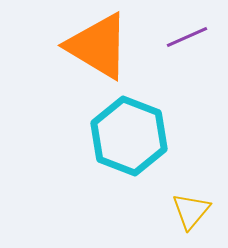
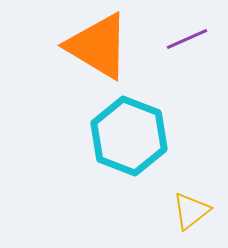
purple line: moved 2 px down
yellow triangle: rotated 12 degrees clockwise
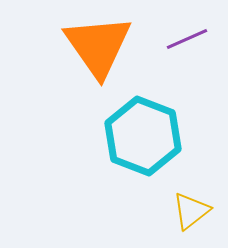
orange triangle: rotated 24 degrees clockwise
cyan hexagon: moved 14 px right
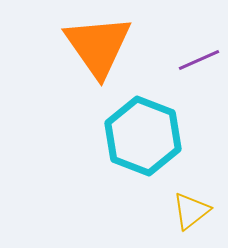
purple line: moved 12 px right, 21 px down
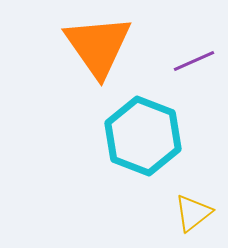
purple line: moved 5 px left, 1 px down
yellow triangle: moved 2 px right, 2 px down
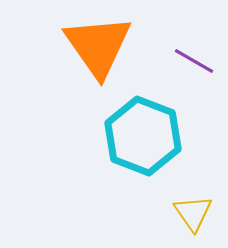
purple line: rotated 54 degrees clockwise
yellow triangle: rotated 27 degrees counterclockwise
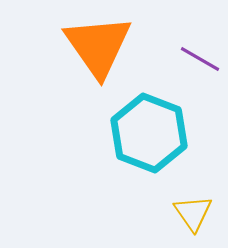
purple line: moved 6 px right, 2 px up
cyan hexagon: moved 6 px right, 3 px up
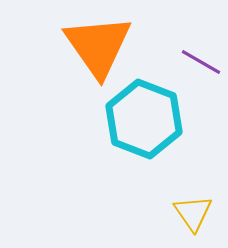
purple line: moved 1 px right, 3 px down
cyan hexagon: moved 5 px left, 14 px up
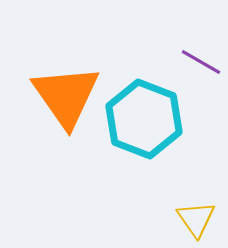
orange triangle: moved 32 px left, 50 px down
yellow triangle: moved 3 px right, 6 px down
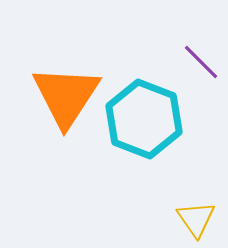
purple line: rotated 15 degrees clockwise
orange triangle: rotated 8 degrees clockwise
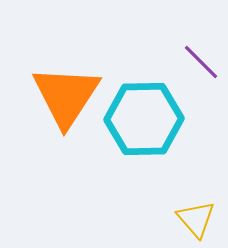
cyan hexagon: rotated 22 degrees counterclockwise
yellow triangle: rotated 6 degrees counterclockwise
